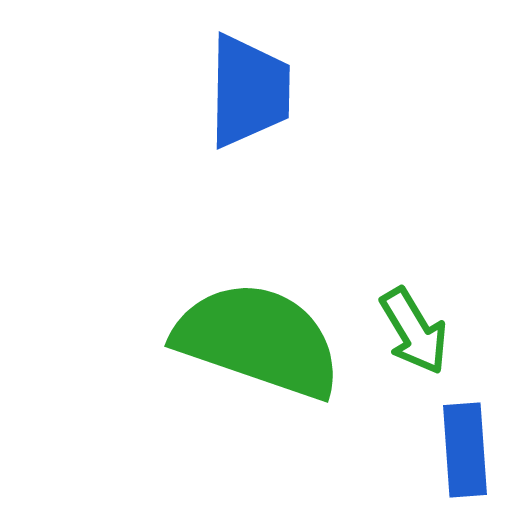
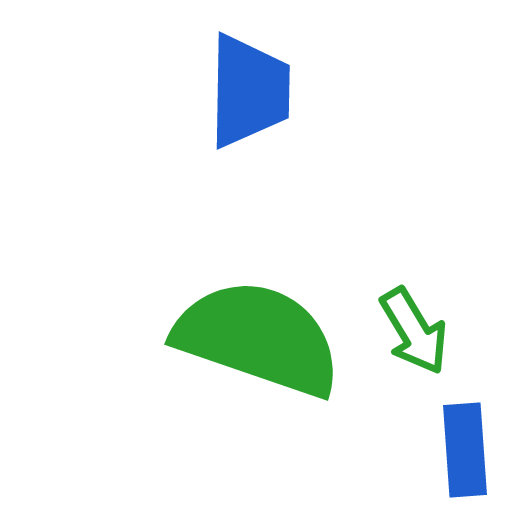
green semicircle: moved 2 px up
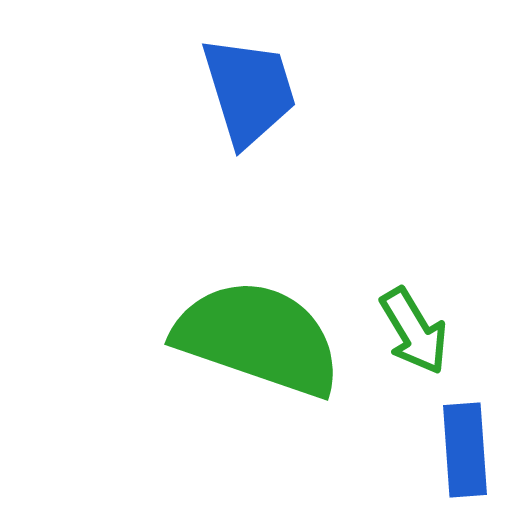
blue trapezoid: rotated 18 degrees counterclockwise
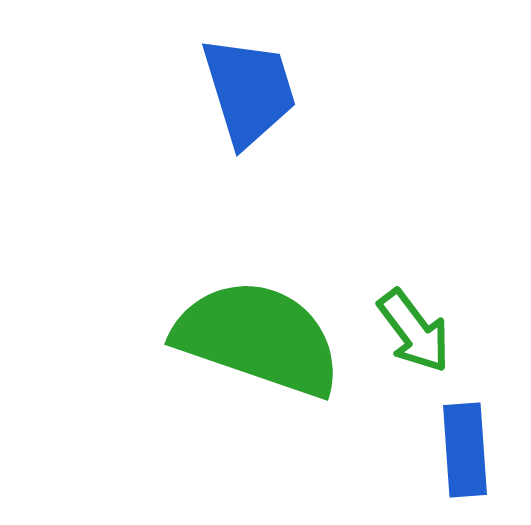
green arrow: rotated 6 degrees counterclockwise
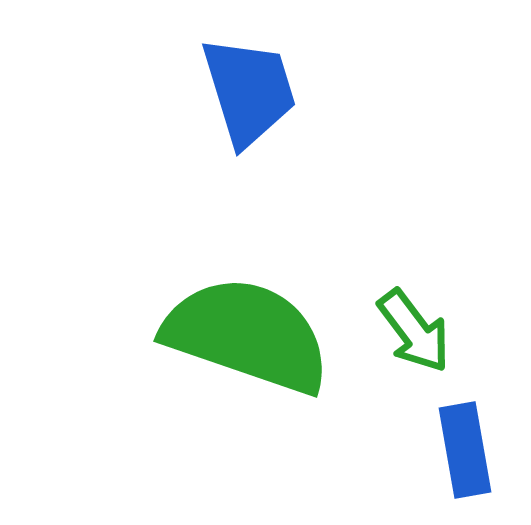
green semicircle: moved 11 px left, 3 px up
blue rectangle: rotated 6 degrees counterclockwise
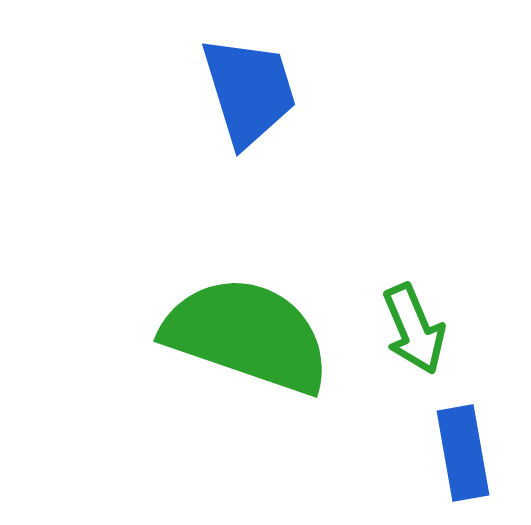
green arrow: moved 2 px up; rotated 14 degrees clockwise
blue rectangle: moved 2 px left, 3 px down
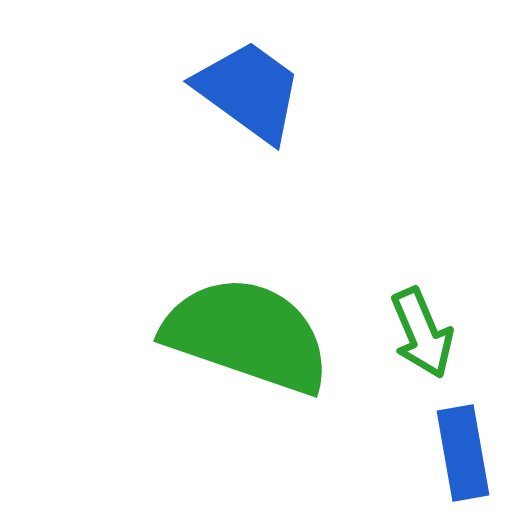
blue trapezoid: rotated 37 degrees counterclockwise
green arrow: moved 8 px right, 4 px down
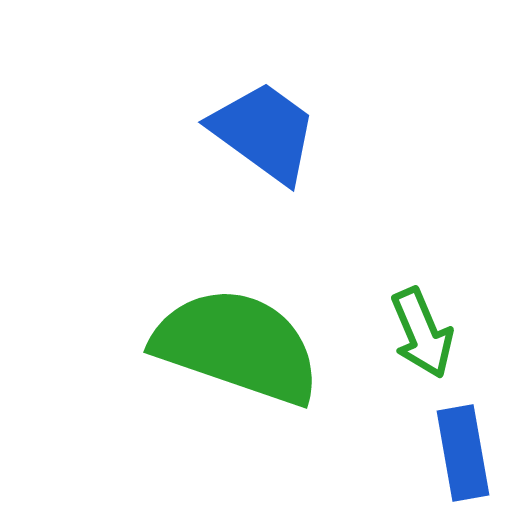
blue trapezoid: moved 15 px right, 41 px down
green semicircle: moved 10 px left, 11 px down
